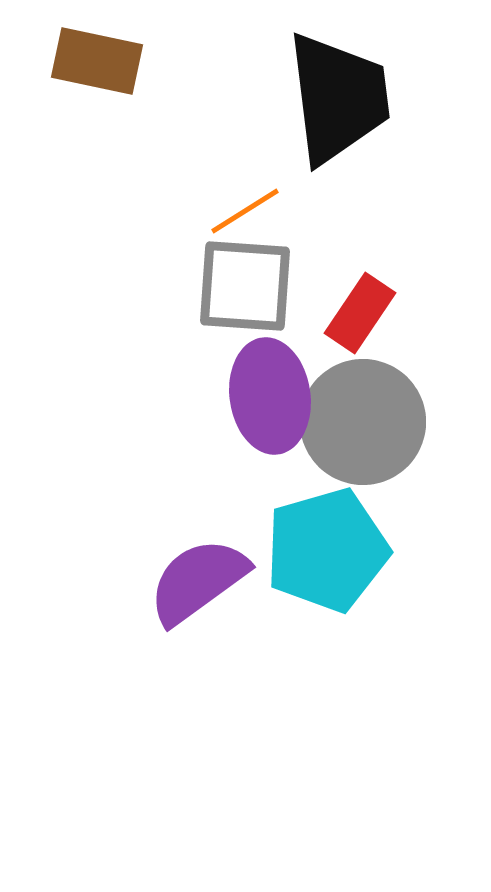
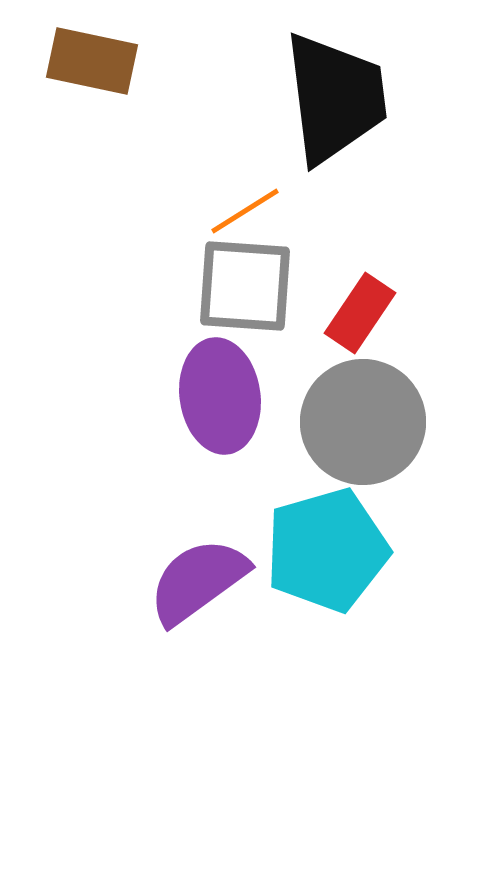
brown rectangle: moved 5 px left
black trapezoid: moved 3 px left
purple ellipse: moved 50 px left
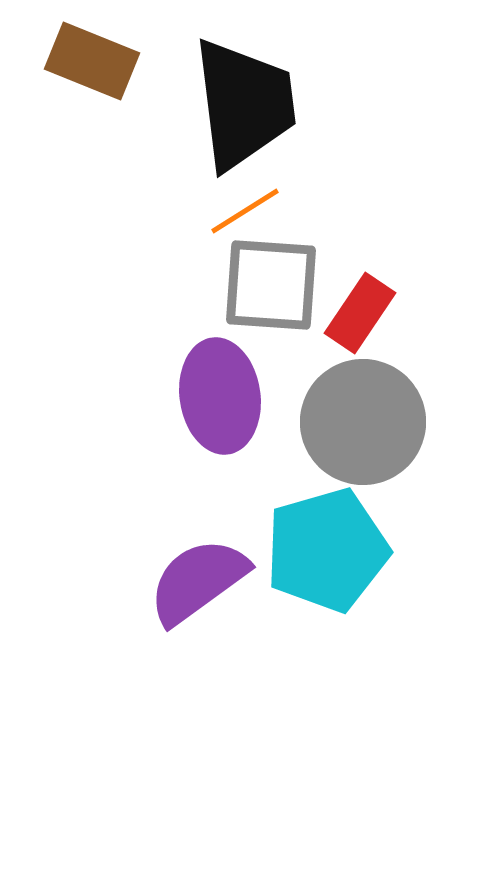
brown rectangle: rotated 10 degrees clockwise
black trapezoid: moved 91 px left, 6 px down
gray square: moved 26 px right, 1 px up
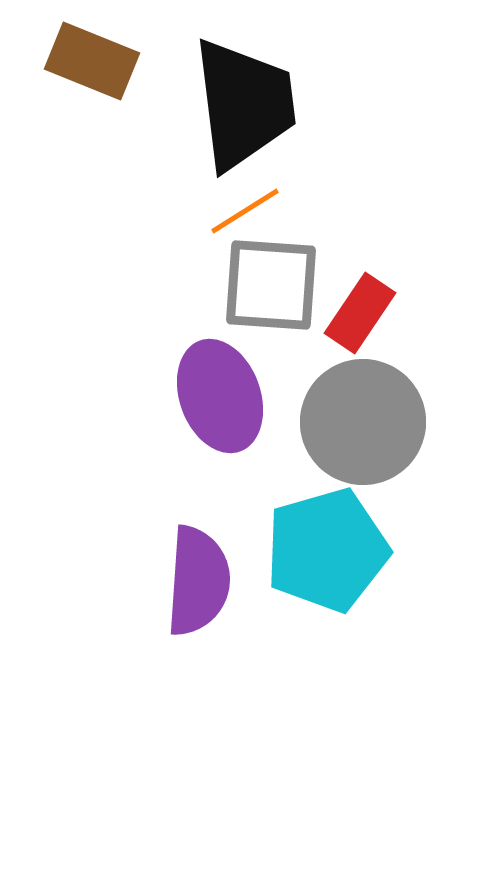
purple ellipse: rotated 12 degrees counterclockwise
purple semicircle: rotated 130 degrees clockwise
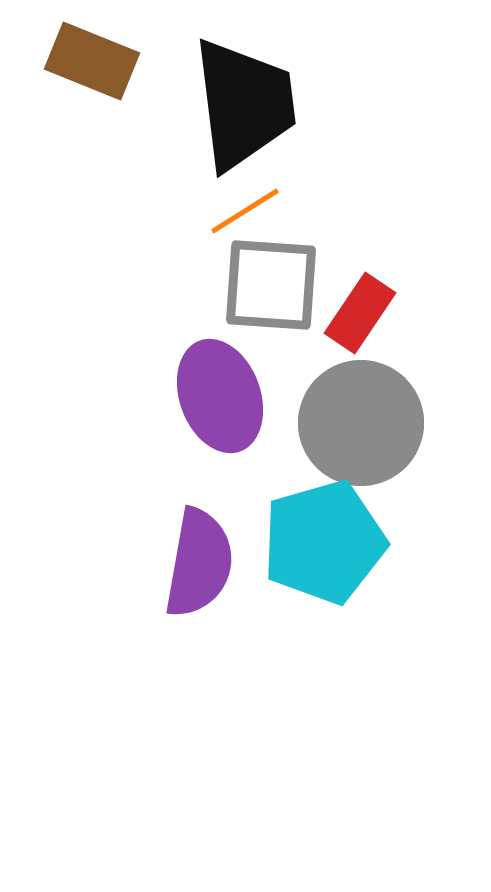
gray circle: moved 2 px left, 1 px down
cyan pentagon: moved 3 px left, 8 px up
purple semicircle: moved 1 px right, 18 px up; rotated 6 degrees clockwise
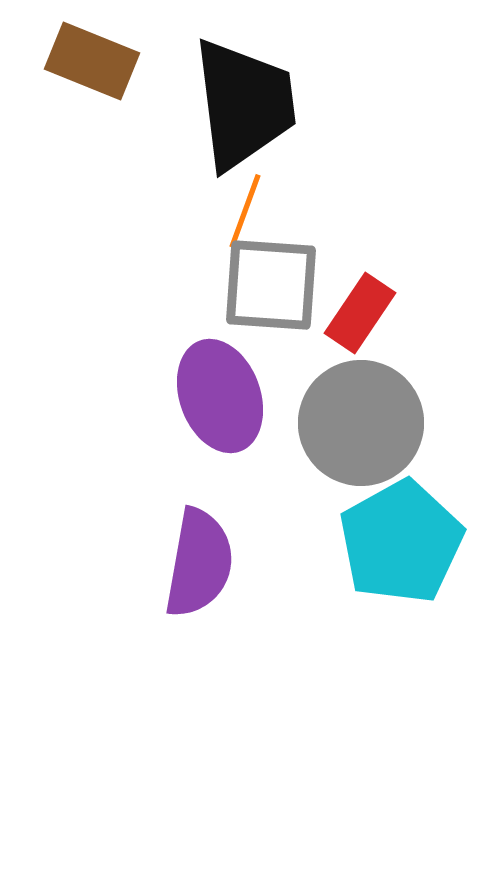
orange line: rotated 38 degrees counterclockwise
cyan pentagon: moved 77 px right; rotated 13 degrees counterclockwise
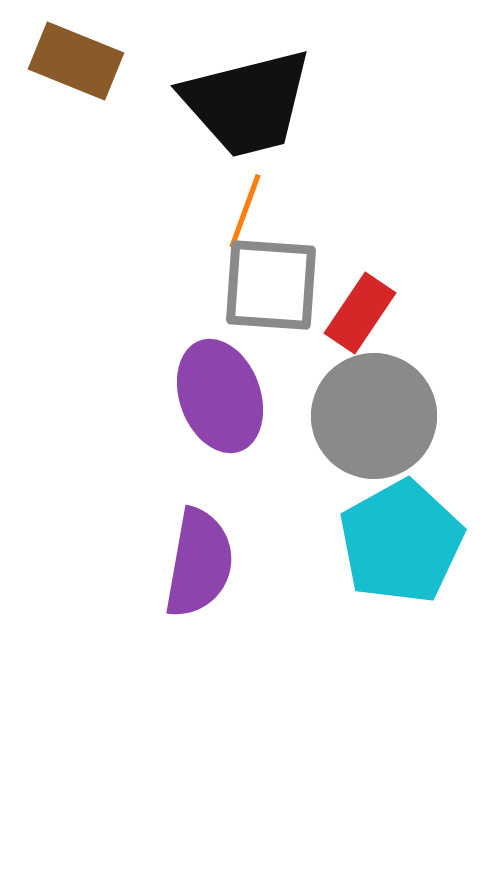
brown rectangle: moved 16 px left
black trapezoid: moved 3 px right, 1 px up; rotated 83 degrees clockwise
gray circle: moved 13 px right, 7 px up
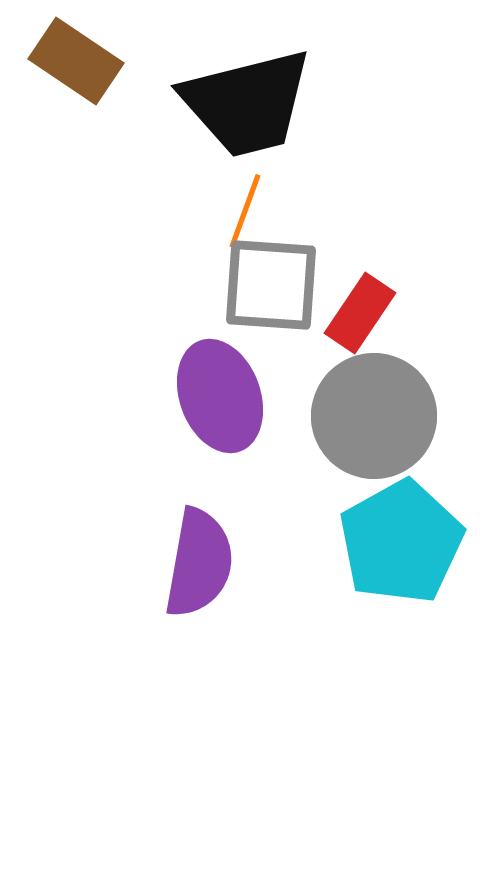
brown rectangle: rotated 12 degrees clockwise
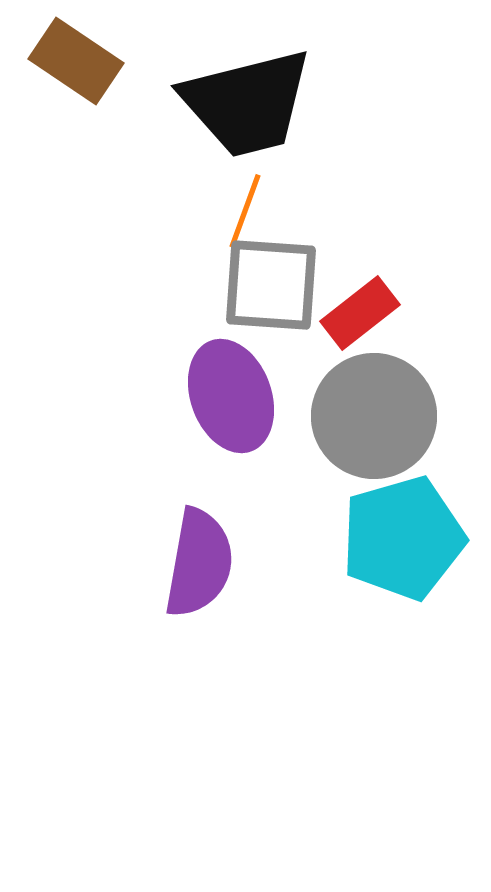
red rectangle: rotated 18 degrees clockwise
purple ellipse: moved 11 px right
cyan pentagon: moved 2 px right, 4 px up; rotated 13 degrees clockwise
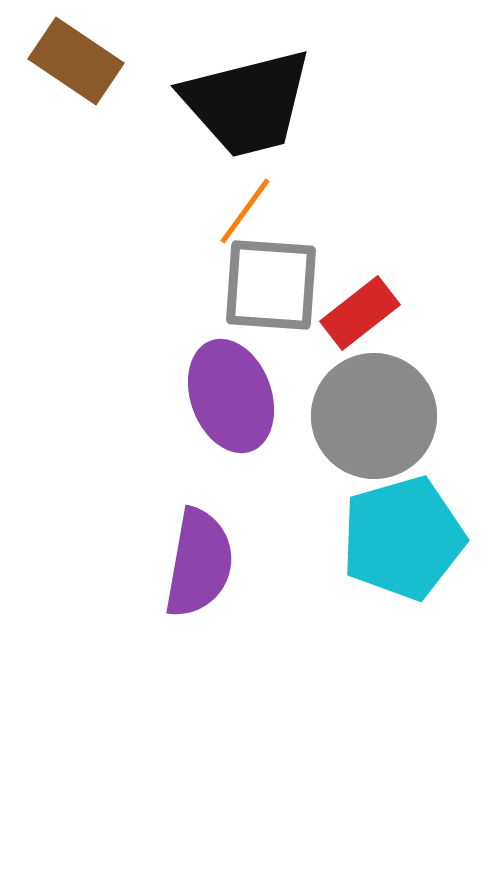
orange line: rotated 16 degrees clockwise
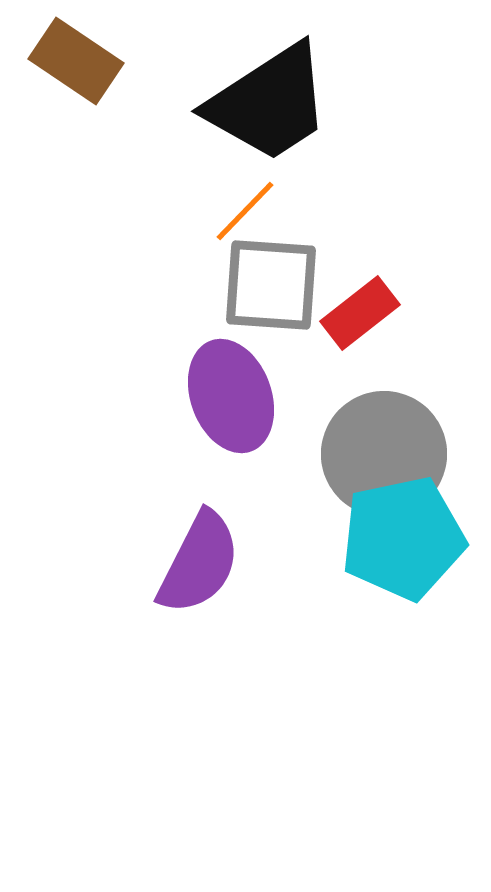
black trapezoid: moved 22 px right; rotated 19 degrees counterclockwise
orange line: rotated 8 degrees clockwise
gray circle: moved 10 px right, 38 px down
cyan pentagon: rotated 4 degrees clockwise
purple semicircle: rotated 17 degrees clockwise
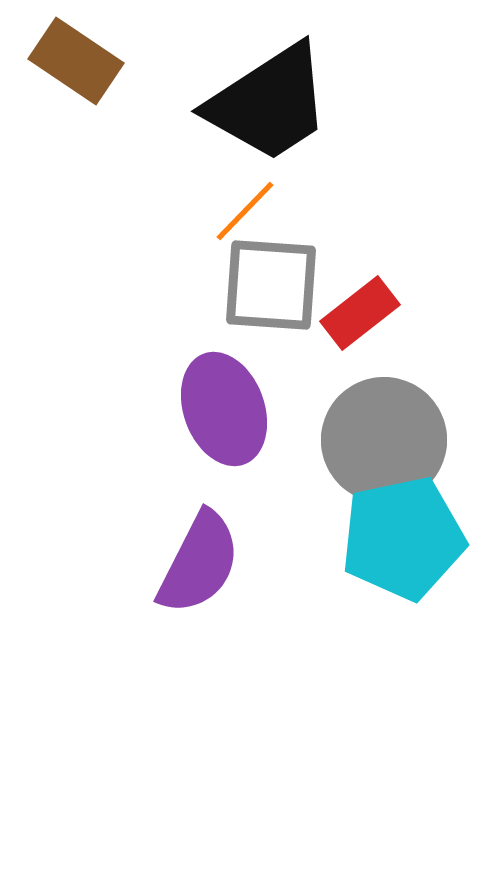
purple ellipse: moved 7 px left, 13 px down
gray circle: moved 14 px up
